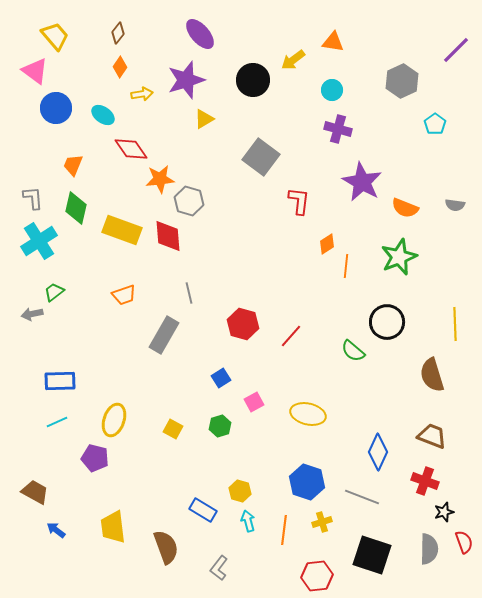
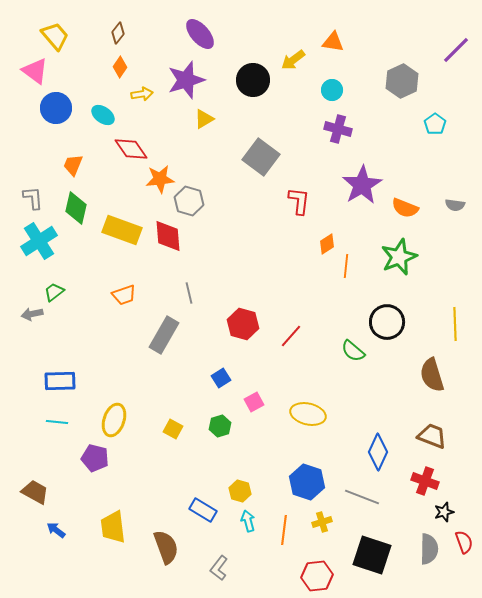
purple star at (362, 182): moved 3 px down; rotated 12 degrees clockwise
cyan line at (57, 422): rotated 30 degrees clockwise
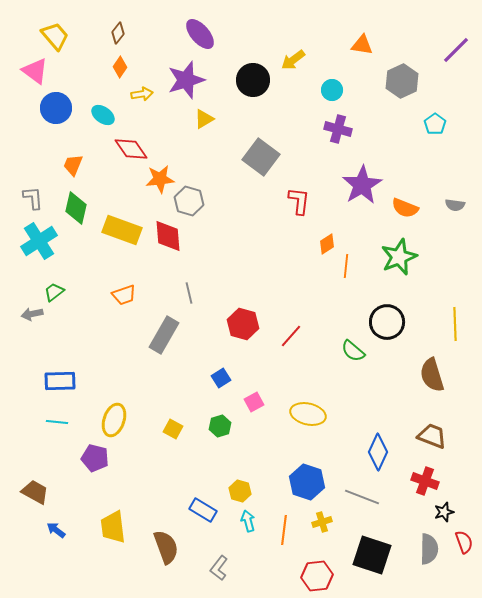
orange triangle at (333, 42): moved 29 px right, 3 px down
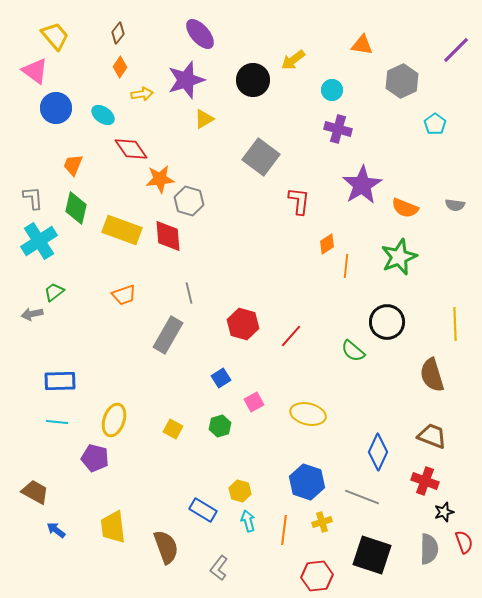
gray rectangle at (164, 335): moved 4 px right
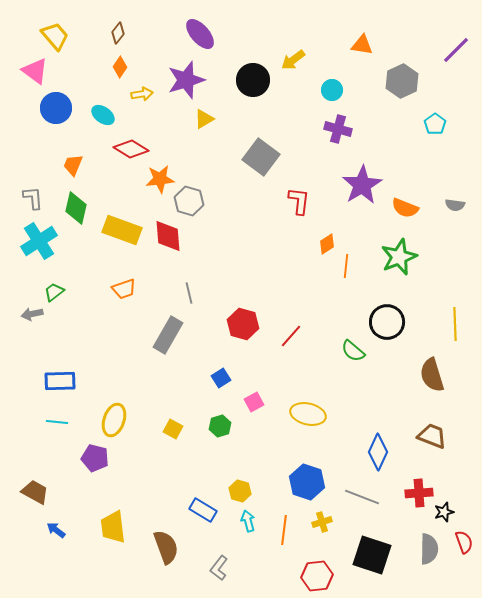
red diamond at (131, 149): rotated 24 degrees counterclockwise
orange trapezoid at (124, 295): moved 6 px up
red cross at (425, 481): moved 6 px left, 12 px down; rotated 24 degrees counterclockwise
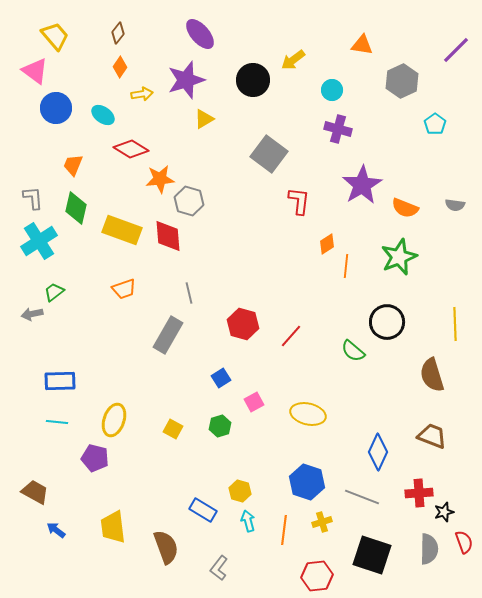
gray square at (261, 157): moved 8 px right, 3 px up
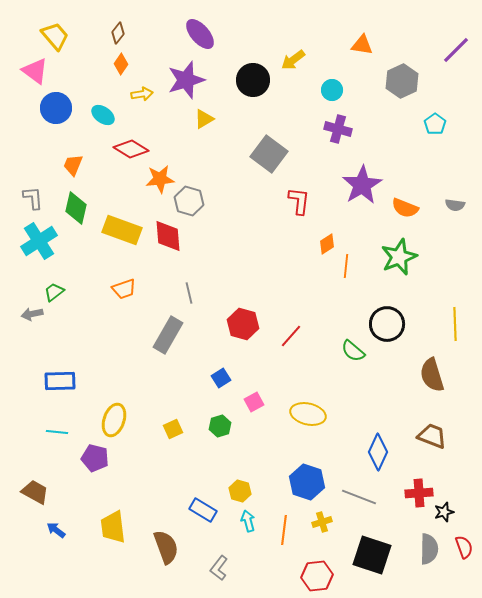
orange diamond at (120, 67): moved 1 px right, 3 px up
black circle at (387, 322): moved 2 px down
cyan line at (57, 422): moved 10 px down
yellow square at (173, 429): rotated 36 degrees clockwise
gray line at (362, 497): moved 3 px left
red semicircle at (464, 542): moved 5 px down
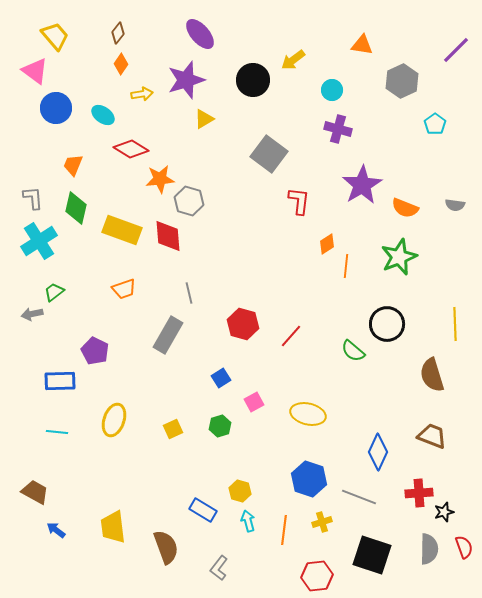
purple pentagon at (95, 458): moved 107 px up; rotated 12 degrees clockwise
blue hexagon at (307, 482): moved 2 px right, 3 px up
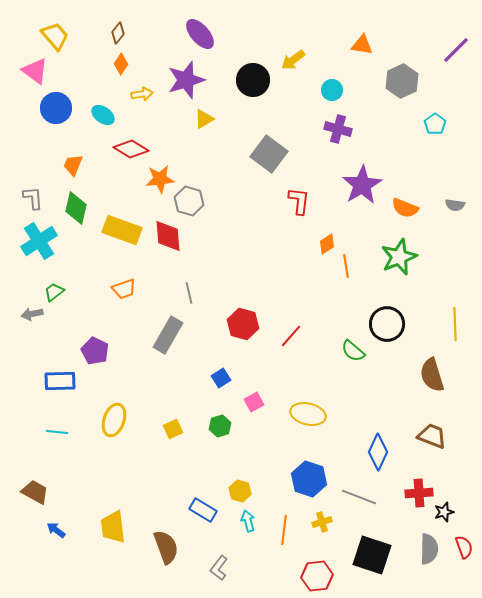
orange line at (346, 266): rotated 15 degrees counterclockwise
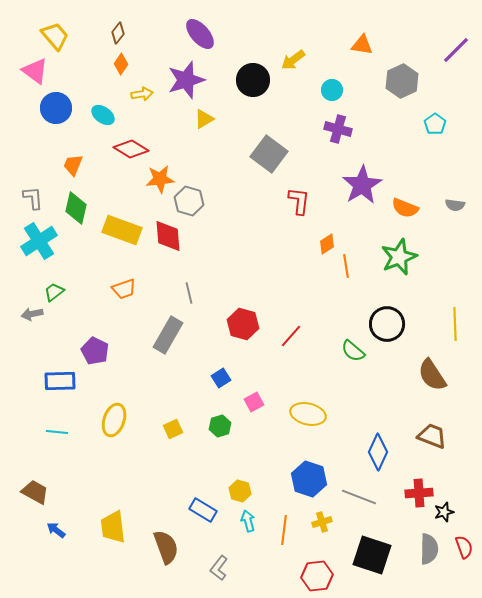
brown semicircle at (432, 375): rotated 16 degrees counterclockwise
